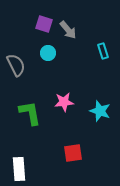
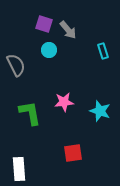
cyan circle: moved 1 px right, 3 px up
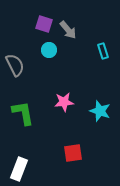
gray semicircle: moved 1 px left
green L-shape: moved 7 px left
white rectangle: rotated 25 degrees clockwise
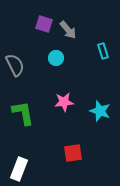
cyan circle: moved 7 px right, 8 px down
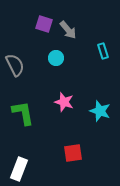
pink star: rotated 24 degrees clockwise
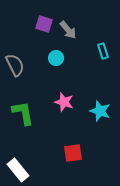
white rectangle: moved 1 px left, 1 px down; rotated 60 degrees counterclockwise
